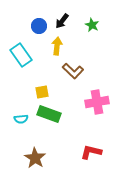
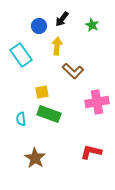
black arrow: moved 2 px up
cyan semicircle: rotated 88 degrees clockwise
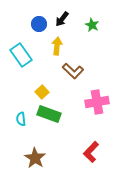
blue circle: moved 2 px up
yellow square: rotated 32 degrees counterclockwise
red L-shape: rotated 60 degrees counterclockwise
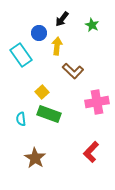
blue circle: moved 9 px down
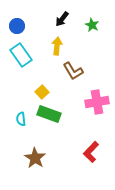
blue circle: moved 22 px left, 7 px up
brown L-shape: rotated 15 degrees clockwise
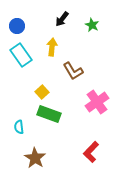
yellow arrow: moved 5 px left, 1 px down
pink cross: rotated 25 degrees counterclockwise
cyan semicircle: moved 2 px left, 8 px down
